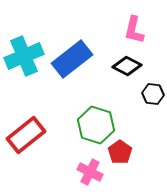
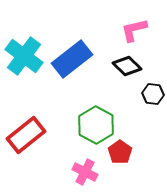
pink L-shape: rotated 64 degrees clockwise
cyan cross: rotated 30 degrees counterclockwise
black diamond: rotated 16 degrees clockwise
green hexagon: rotated 12 degrees clockwise
pink cross: moved 5 px left
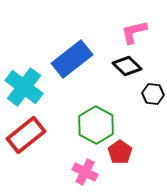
pink L-shape: moved 2 px down
cyan cross: moved 31 px down
